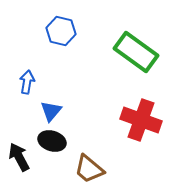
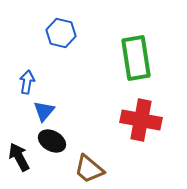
blue hexagon: moved 2 px down
green rectangle: moved 6 px down; rotated 45 degrees clockwise
blue triangle: moved 7 px left
red cross: rotated 9 degrees counterclockwise
black ellipse: rotated 12 degrees clockwise
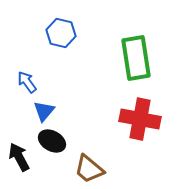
blue arrow: rotated 45 degrees counterclockwise
red cross: moved 1 px left, 1 px up
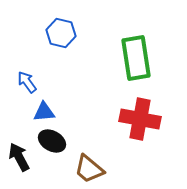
blue triangle: moved 1 px down; rotated 45 degrees clockwise
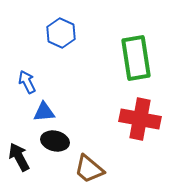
blue hexagon: rotated 12 degrees clockwise
blue arrow: rotated 10 degrees clockwise
black ellipse: moved 3 px right; rotated 16 degrees counterclockwise
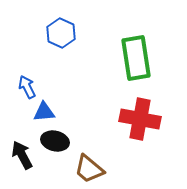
blue arrow: moved 5 px down
black arrow: moved 3 px right, 2 px up
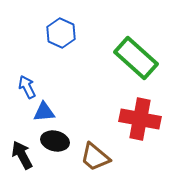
green rectangle: rotated 39 degrees counterclockwise
brown trapezoid: moved 6 px right, 12 px up
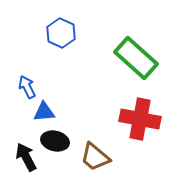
black arrow: moved 4 px right, 2 px down
